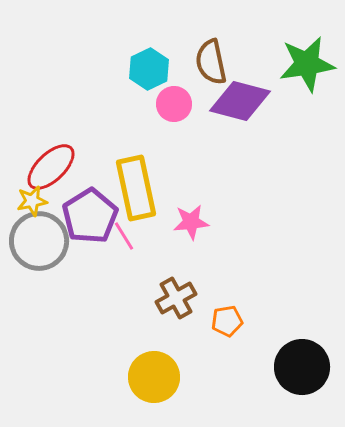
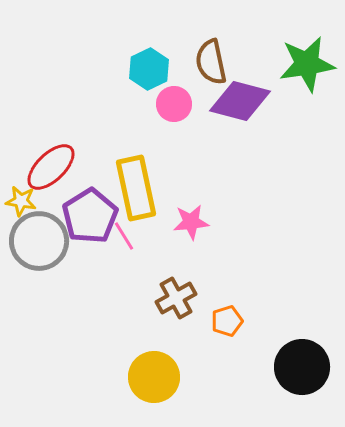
yellow star: moved 11 px left; rotated 20 degrees clockwise
orange pentagon: rotated 8 degrees counterclockwise
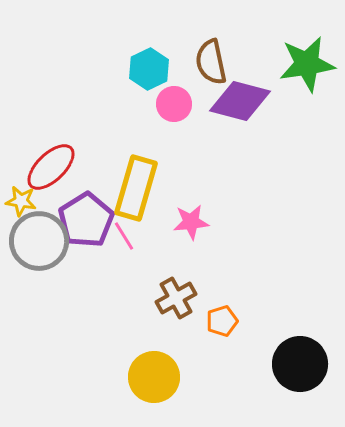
yellow rectangle: rotated 28 degrees clockwise
purple pentagon: moved 4 px left, 4 px down
orange pentagon: moved 5 px left
black circle: moved 2 px left, 3 px up
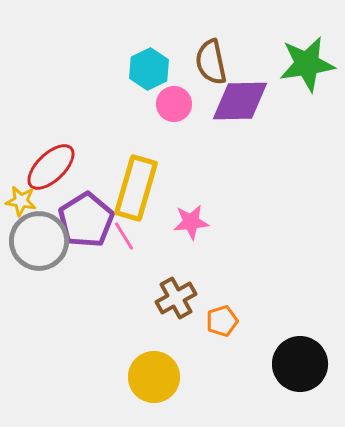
purple diamond: rotated 16 degrees counterclockwise
